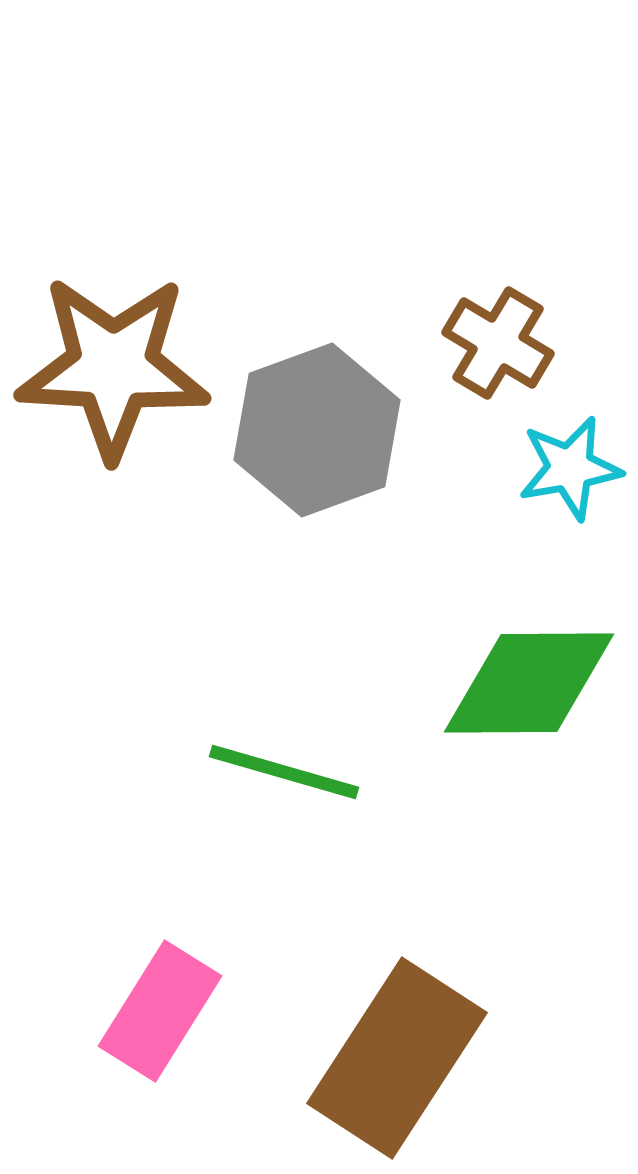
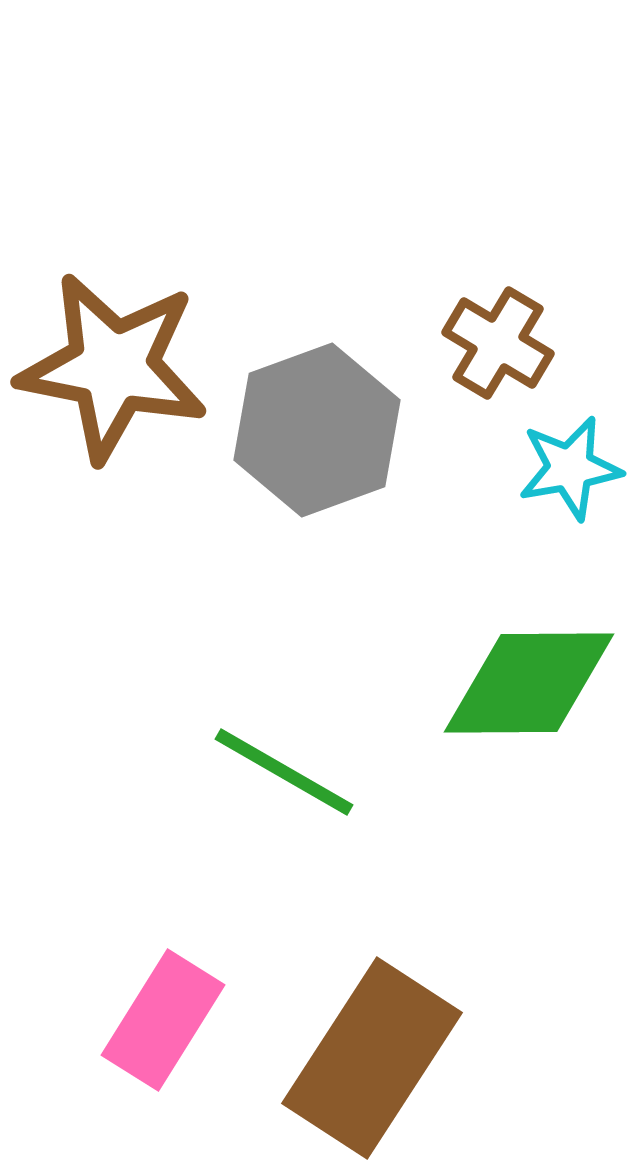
brown star: rotated 8 degrees clockwise
green line: rotated 14 degrees clockwise
pink rectangle: moved 3 px right, 9 px down
brown rectangle: moved 25 px left
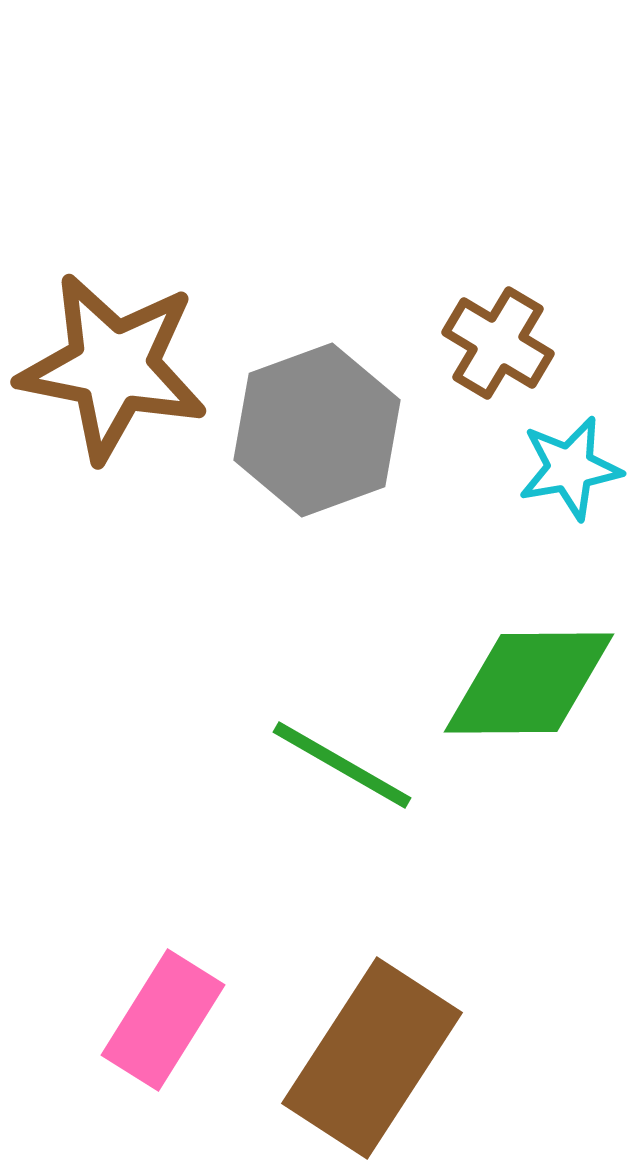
green line: moved 58 px right, 7 px up
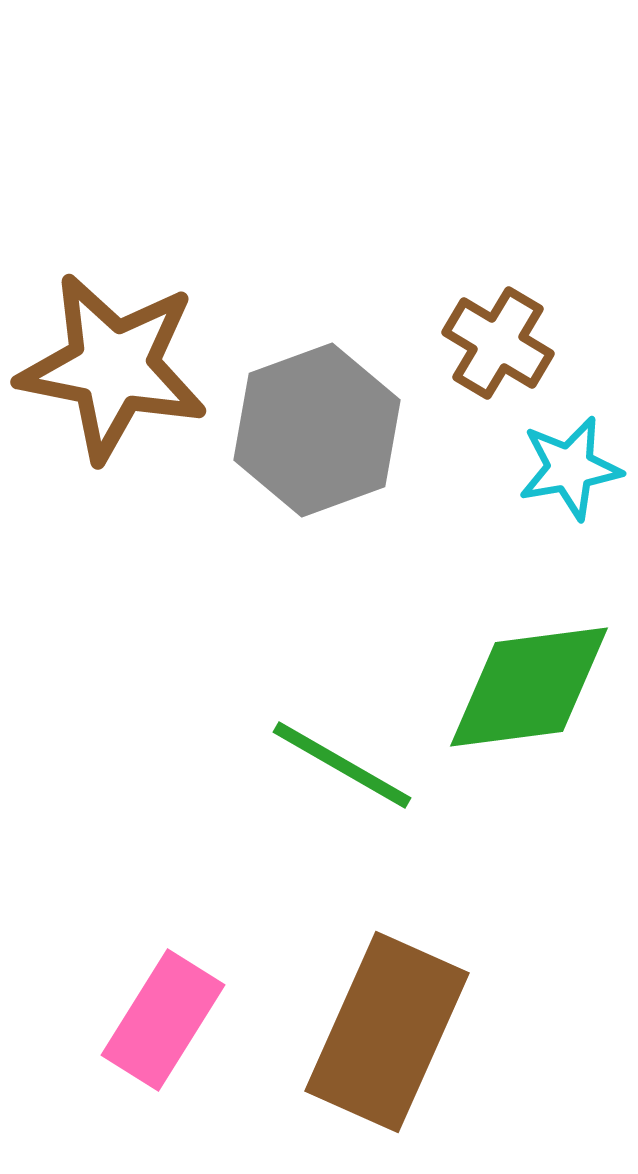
green diamond: moved 4 px down; rotated 7 degrees counterclockwise
brown rectangle: moved 15 px right, 26 px up; rotated 9 degrees counterclockwise
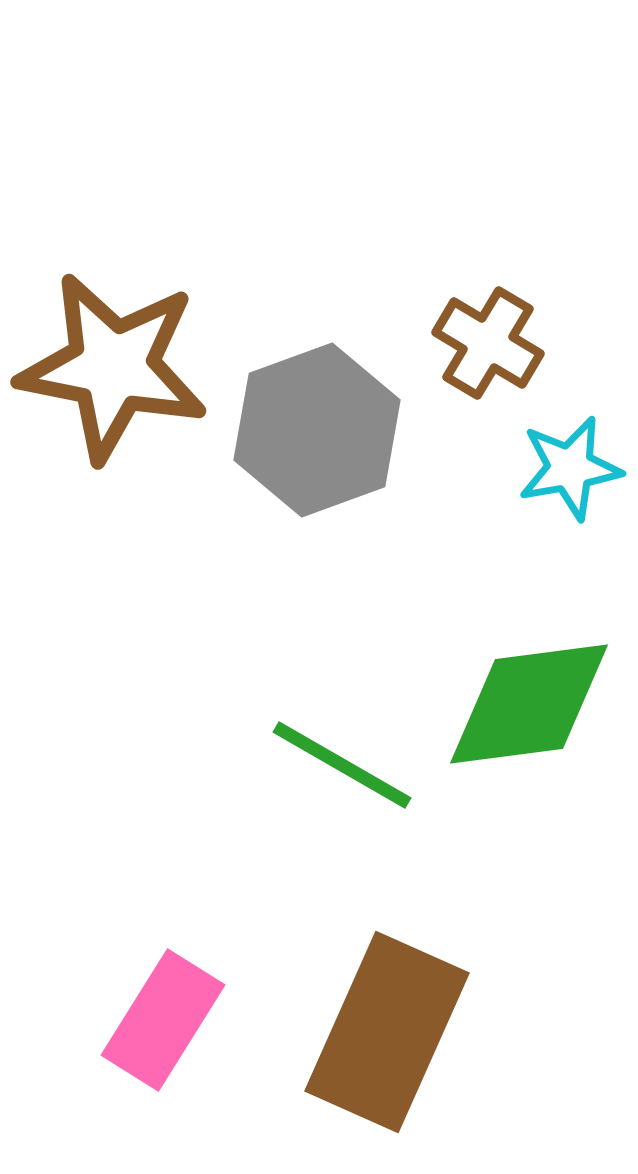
brown cross: moved 10 px left
green diamond: moved 17 px down
